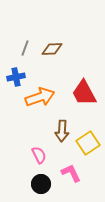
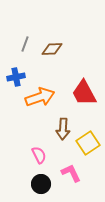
gray line: moved 4 px up
brown arrow: moved 1 px right, 2 px up
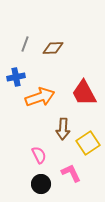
brown diamond: moved 1 px right, 1 px up
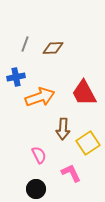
black circle: moved 5 px left, 5 px down
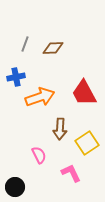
brown arrow: moved 3 px left
yellow square: moved 1 px left
black circle: moved 21 px left, 2 px up
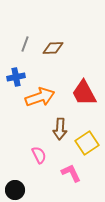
black circle: moved 3 px down
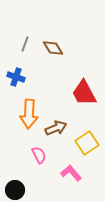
brown diamond: rotated 60 degrees clockwise
blue cross: rotated 30 degrees clockwise
orange arrow: moved 11 px left, 17 px down; rotated 112 degrees clockwise
brown arrow: moved 4 px left, 1 px up; rotated 115 degrees counterclockwise
pink L-shape: rotated 15 degrees counterclockwise
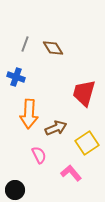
red trapezoid: rotated 44 degrees clockwise
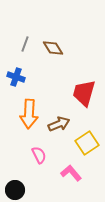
brown arrow: moved 3 px right, 4 px up
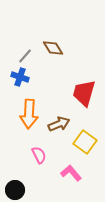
gray line: moved 12 px down; rotated 21 degrees clockwise
blue cross: moved 4 px right
yellow square: moved 2 px left, 1 px up; rotated 20 degrees counterclockwise
